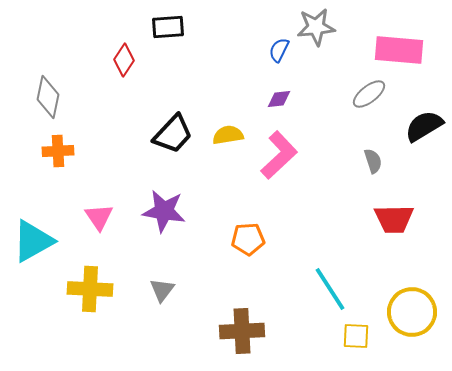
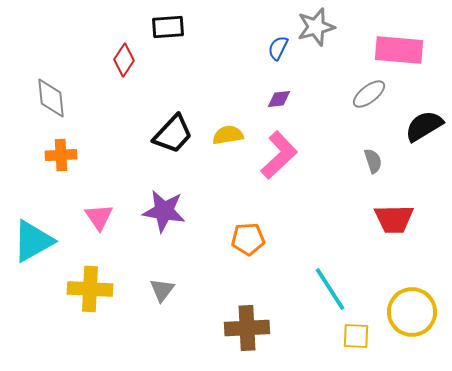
gray star: rotated 9 degrees counterclockwise
blue semicircle: moved 1 px left, 2 px up
gray diamond: moved 3 px right, 1 px down; rotated 18 degrees counterclockwise
orange cross: moved 3 px right, 4 px down
brown cross: moved 5 px right, 3 px up
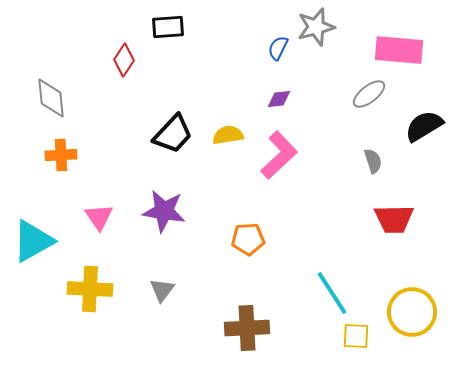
cyan line: moved 2 px right, 4 px down
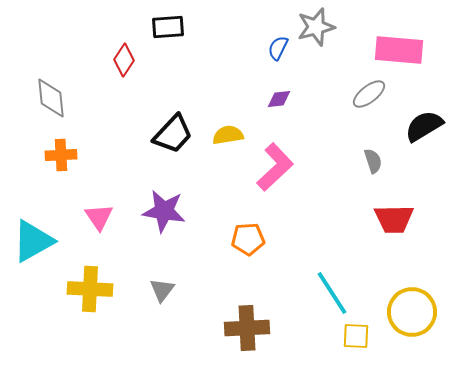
pink L-shape: moved 4 px left, 12 px down
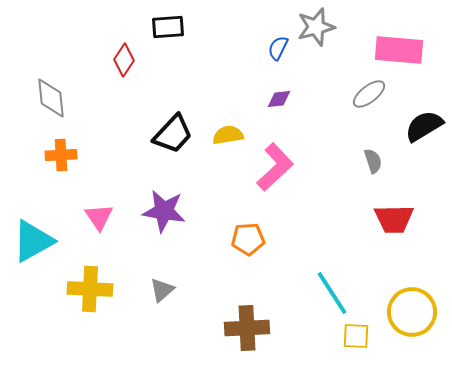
gray triangle: rotated 12 degrees clockwise
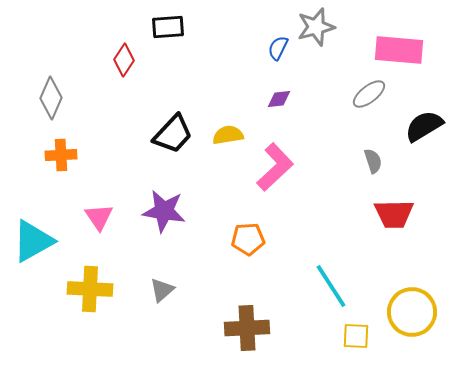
gray diamond: rotated 30 degrees clockwise
red trapezoid: moved 5 px up
cyan line: moved 1 px left, 7 px up
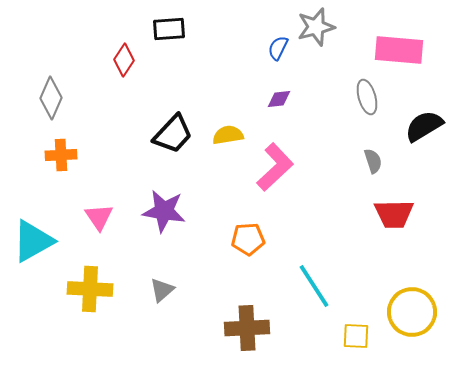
black rectangle: moved 1 px right, 2 px down
gray ellipse: moved 2 px left, 3 px down; rotated 68 degrees counterclockwise
cyan line: moved 17 px left
